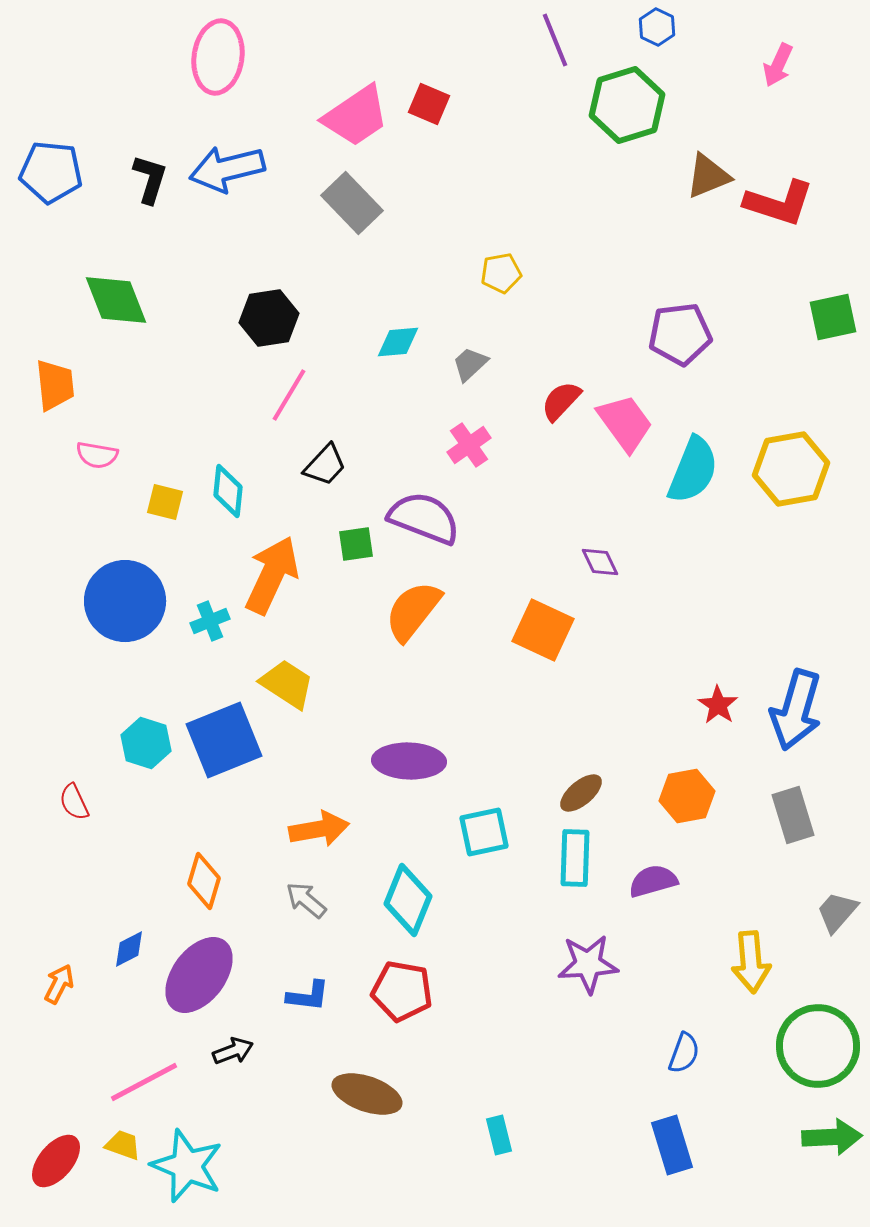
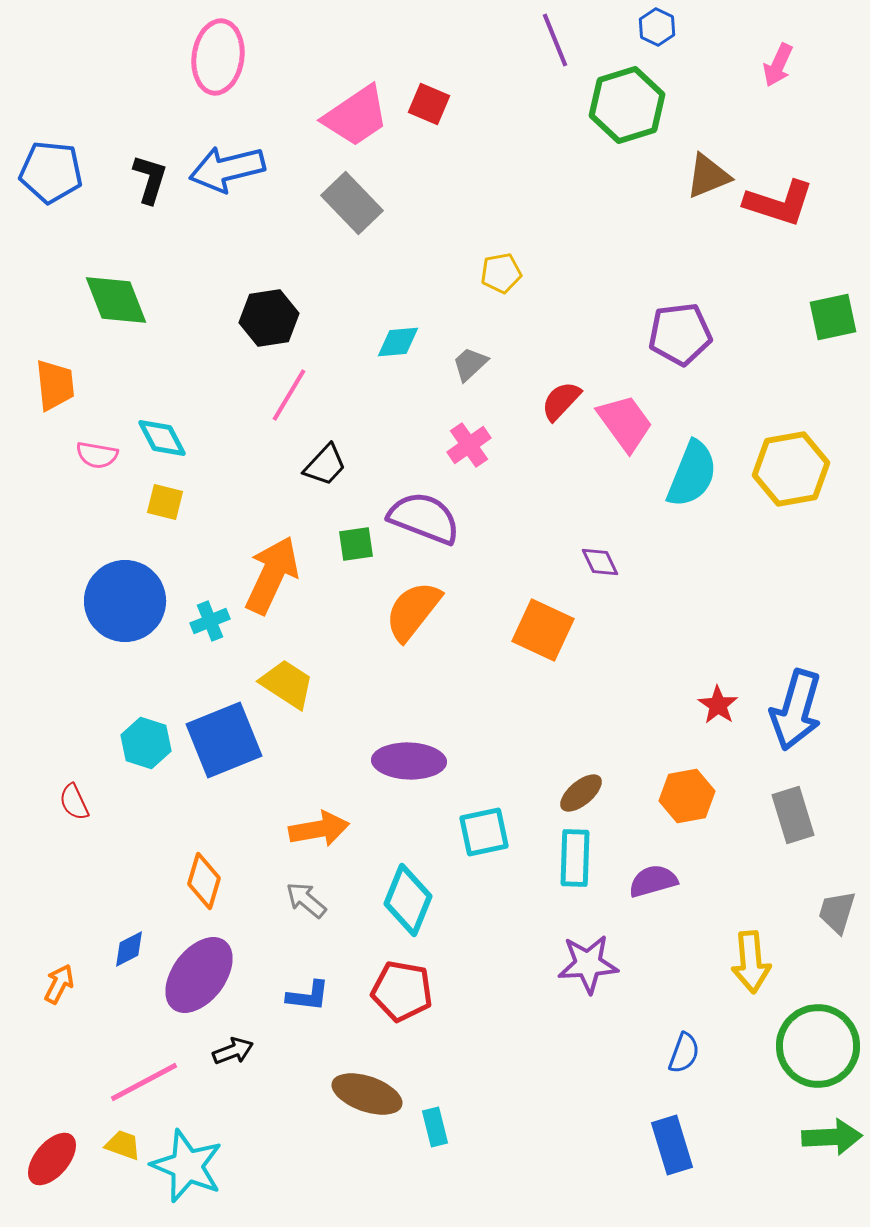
cyan semicircle at (693, 470): moved 1 px left, 4 px down
cyan diamond at (228, 491): moved 66 px left, 53 px up; rotated 34 degrees counterclockwise
gray trapezoid at (837, 912): rotated 24 degrees counterclockwise
cyan rectangle at (499, 1135): moved 64 px left, 8 px up
red ellipse at (56, 1161): moved 4 px left, 2 px up
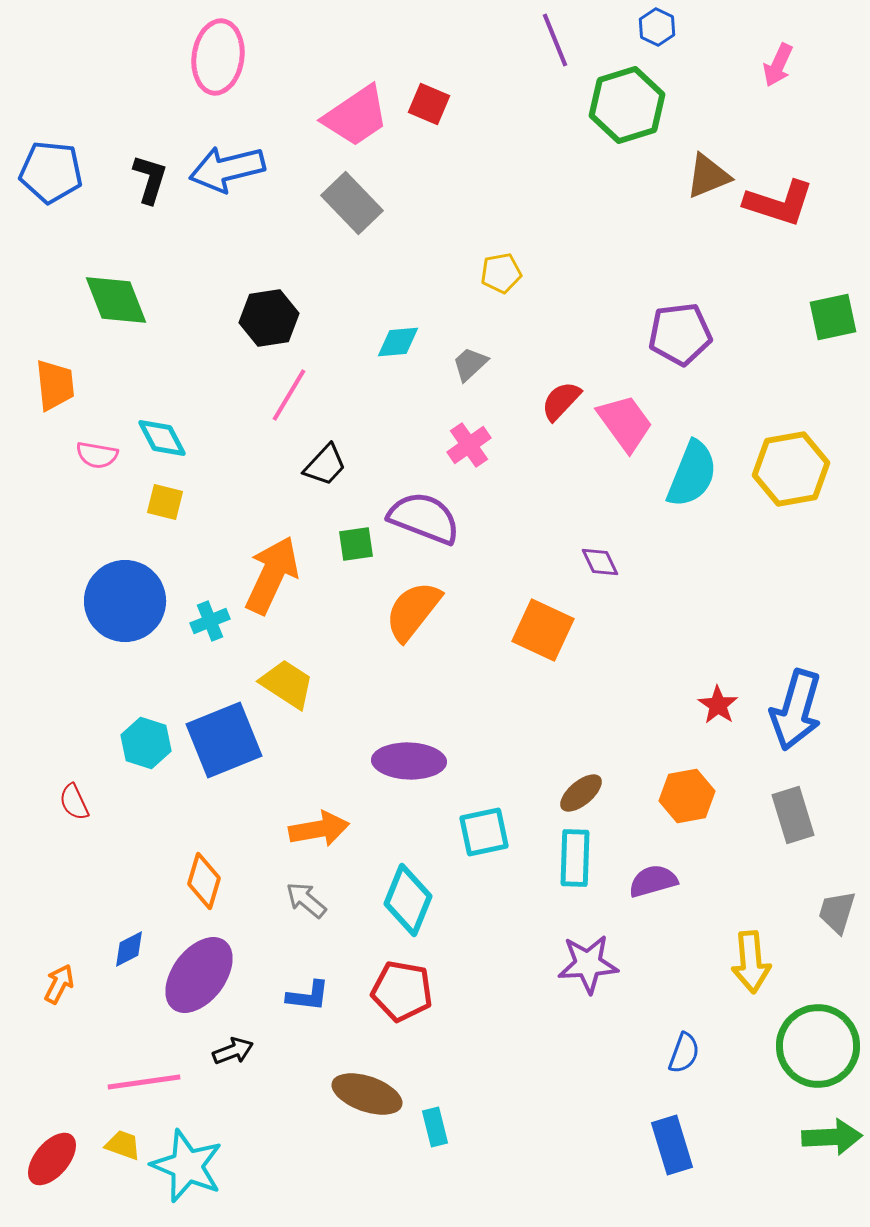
pink line at (144, 1082): rotated 20 degrees clockwise
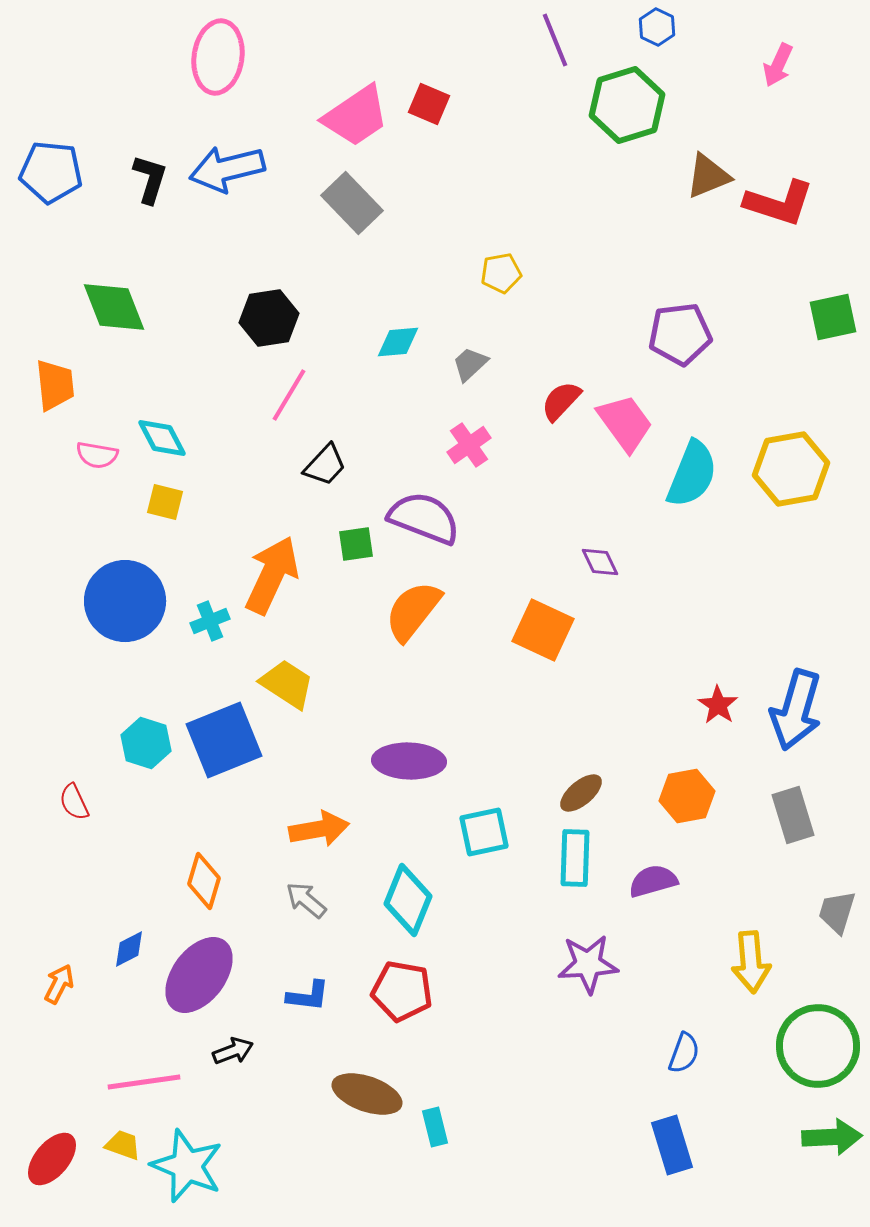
green diamond at (116, 300): moved 2 px left, 7 px down
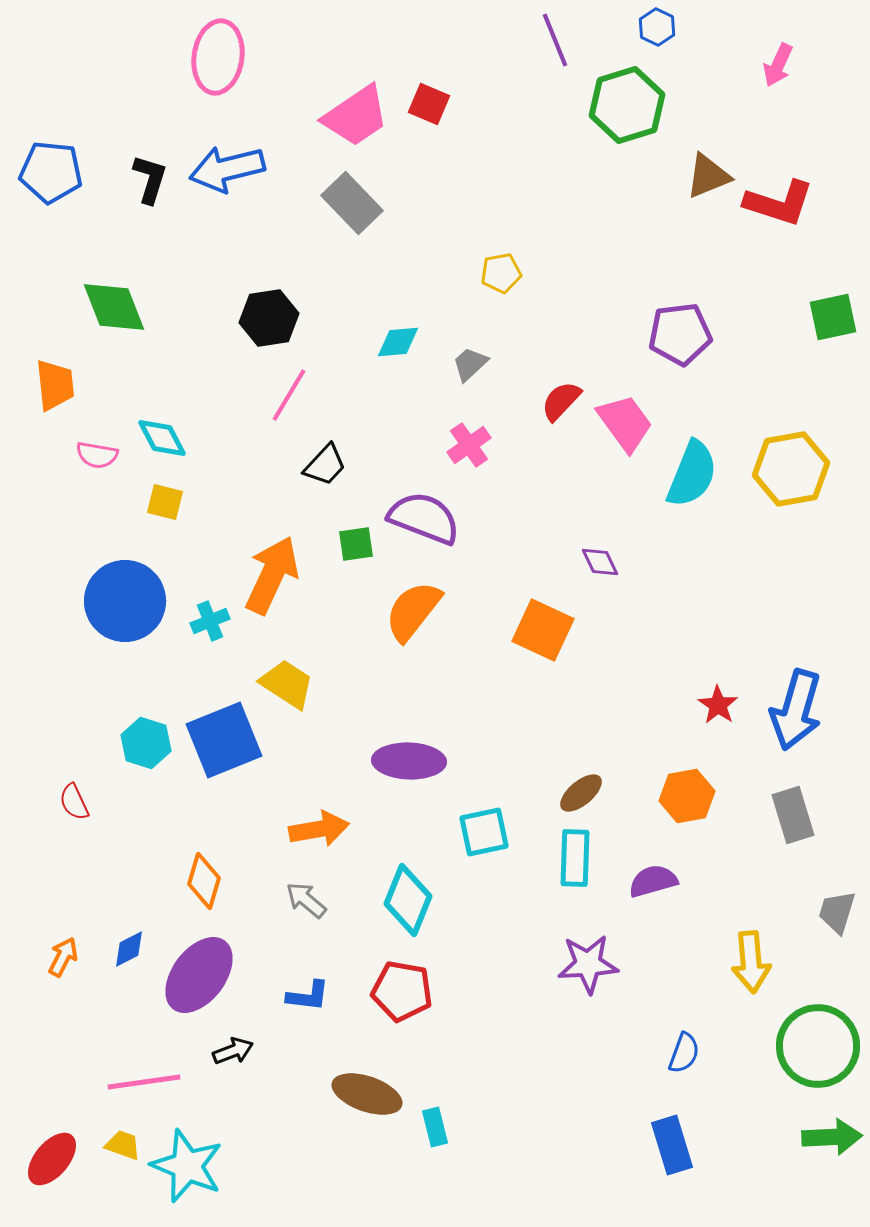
orange arrow at (59, 984): moved 4 px right, 27 px up
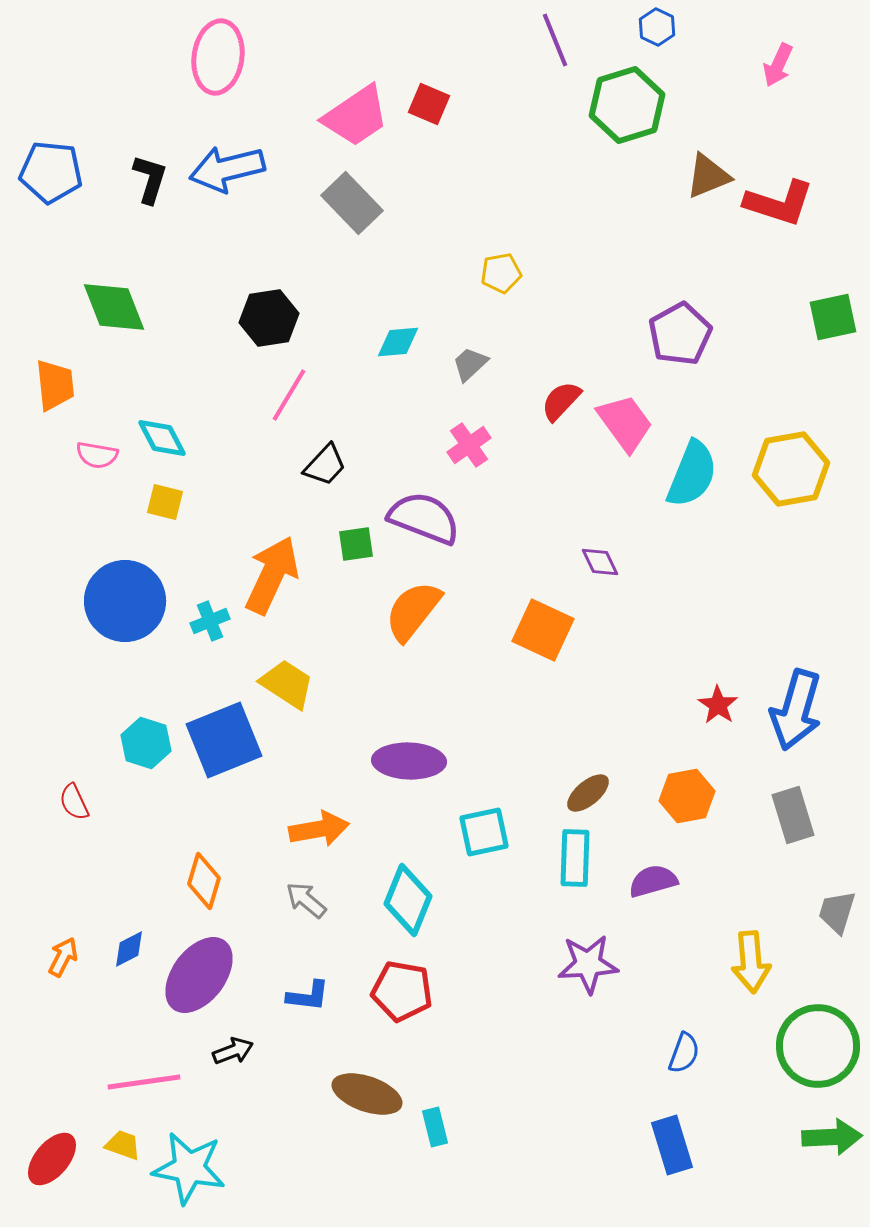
purple pentagon at (680, 334): rotated 22 degrees counterclockwise
brown ellipse at (581, 793): moved 7 px right
cyan star at (187, 1166): moved 2 px right, 2 px down; rotated 12 degrees counterclockwise
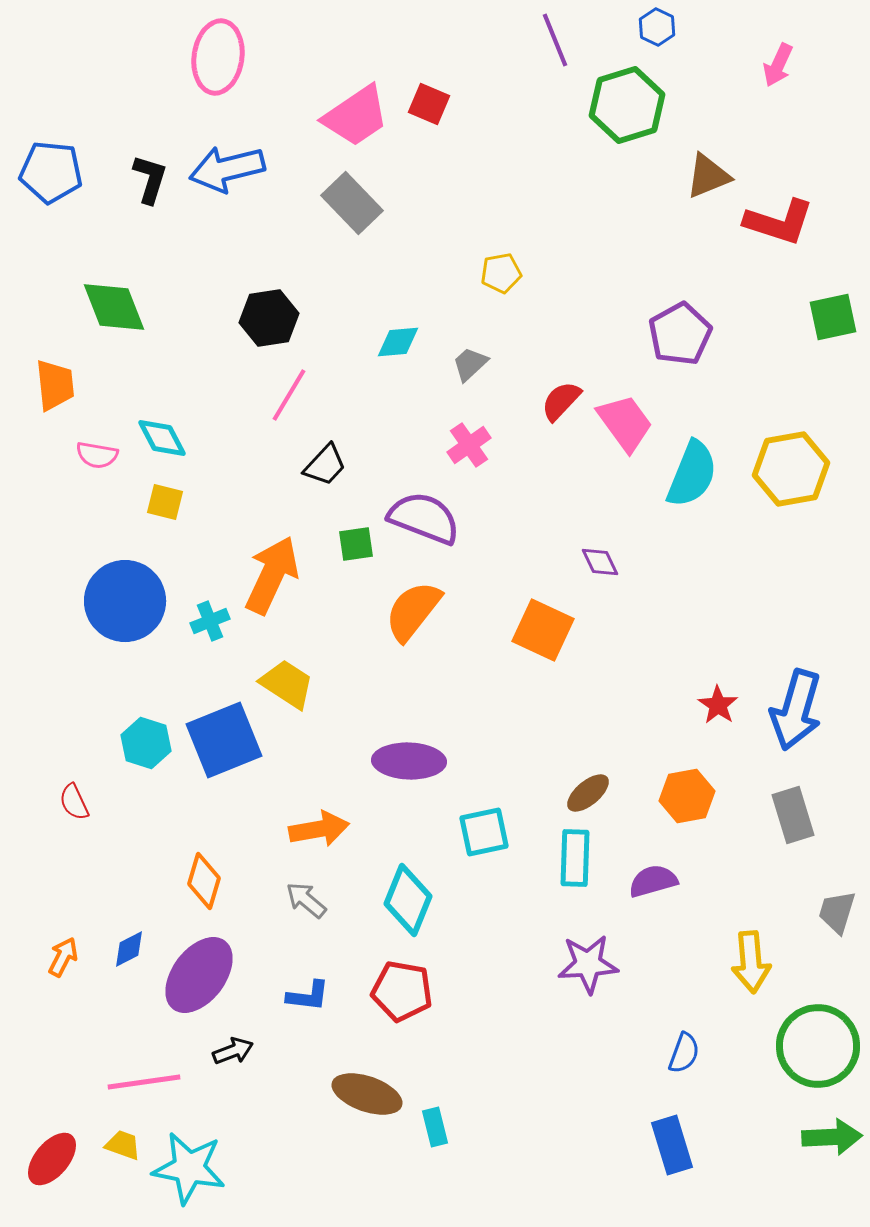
red L-shape at (779, 203): moved 19 px down
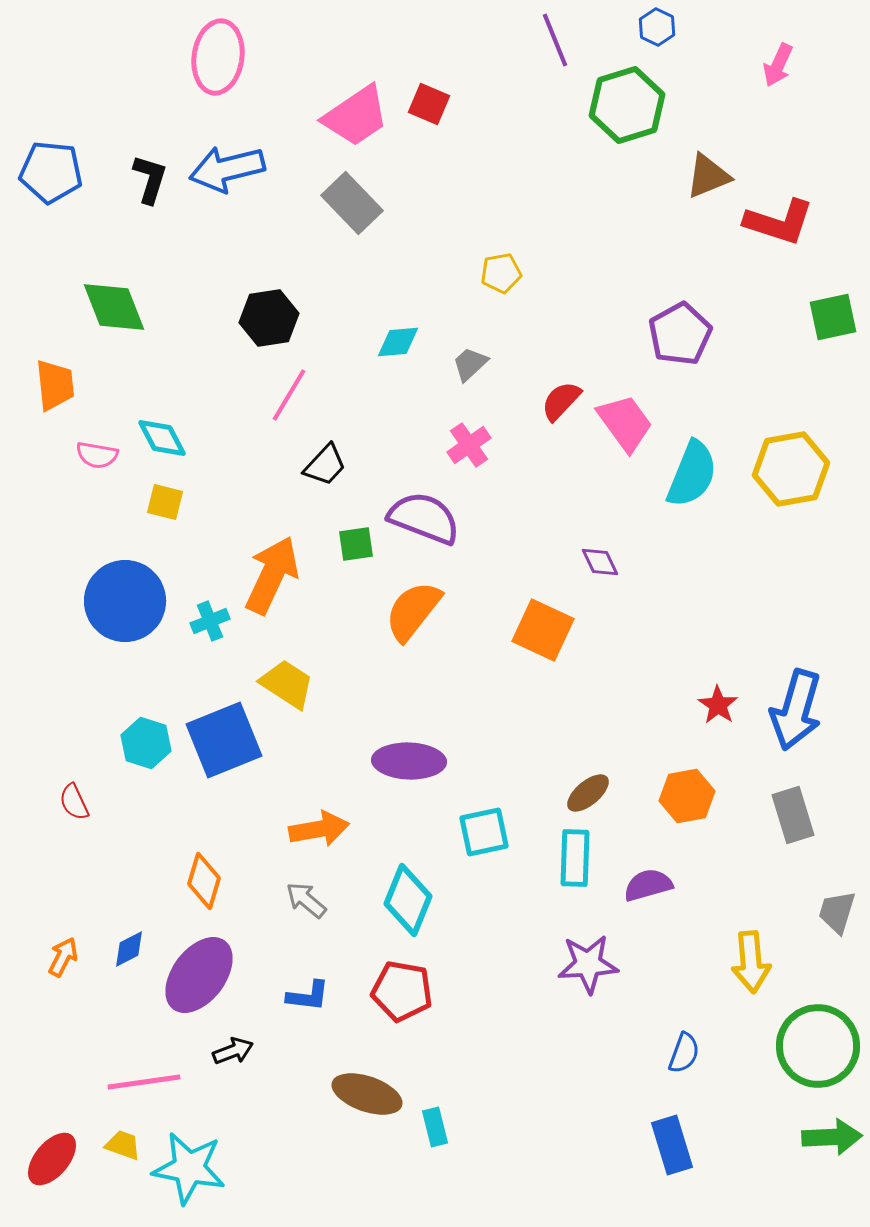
purple semicircle at (653, 881): moved 5 px left, 4 px down
